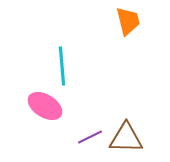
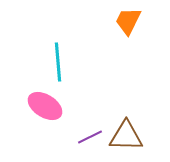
orange trapezoid: rotated 140 degrees counterclockwise
cyan line: moved 4 px left, 4 px up
brown triangle: moved 2 px up
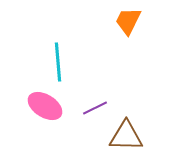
purple line: moved 5 px right, 29 px up
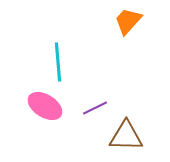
orange trapezoid: rotated 16 degrees clockwise
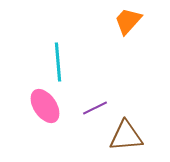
pink ellipse: rotated 24 degrees clockwise
brown triangle: rotated 6 degrees counterclockwise
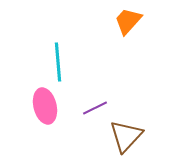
pink ellipse: rotated 20 degrees clockwise
brown triangle: rotated 42 degrees counterclockwise
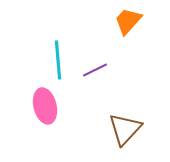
cyan line: moved 2 px up
purple line: moved 38 px up
brown triangle: moved 1 px left, 7 px up
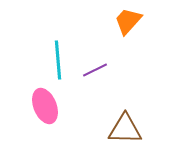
pink ellipse: rotated 8 degrees counterclockwise
brown triangle: rotated 48 degrees clockwise
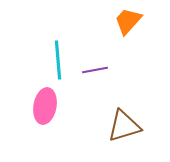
purple line: rotated 15 degrees clockwise
pink ellipse: rotated 32 degrees clockwise
brown triangle: moved 1 px left, 3 px up; rotated 18 degrees counterclockwise
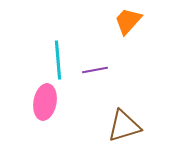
pink ellipse: moved 4 px up
